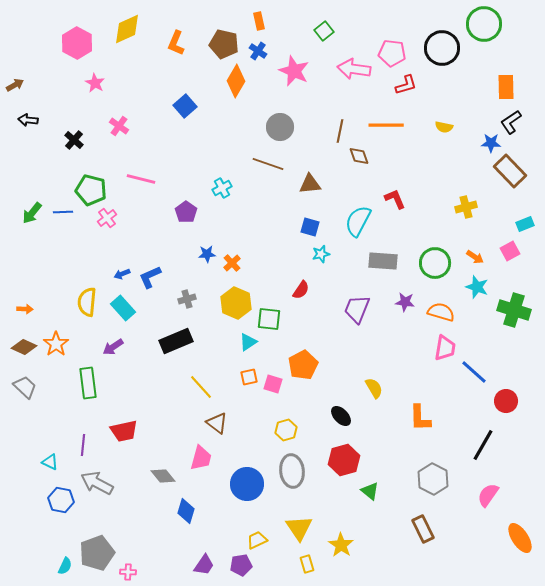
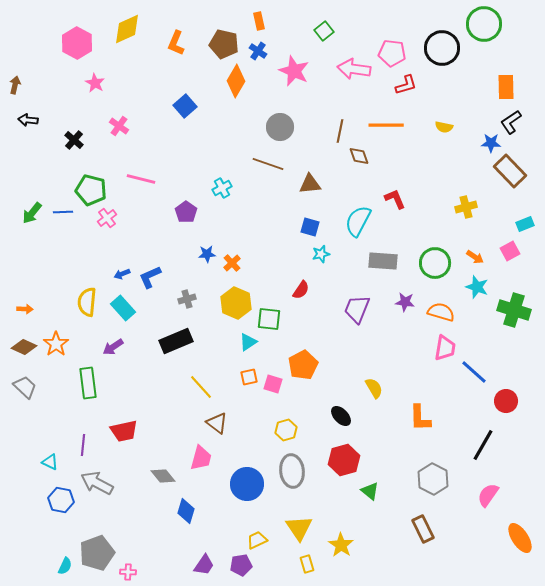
brown arrow at (15, 85): rotated 48 degrees counterclockwise
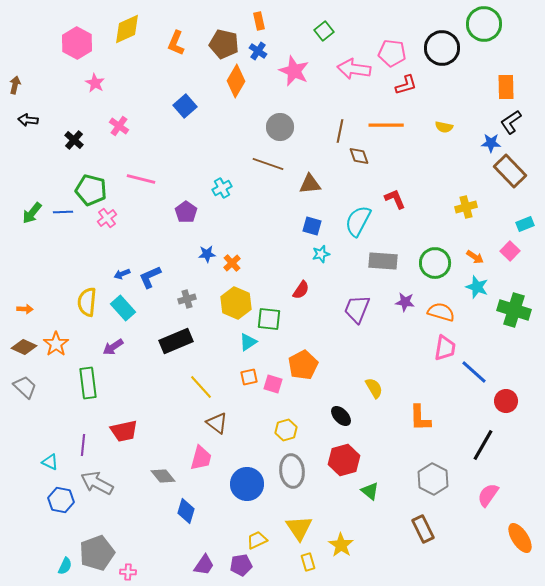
blue square at (310, 227): moved 2 px right, 1 px up
pink square at (510, 251): rotated 18 degrees counterclockwise
yellow rectangle at (307, 564): moved 1 px right, 2 px up
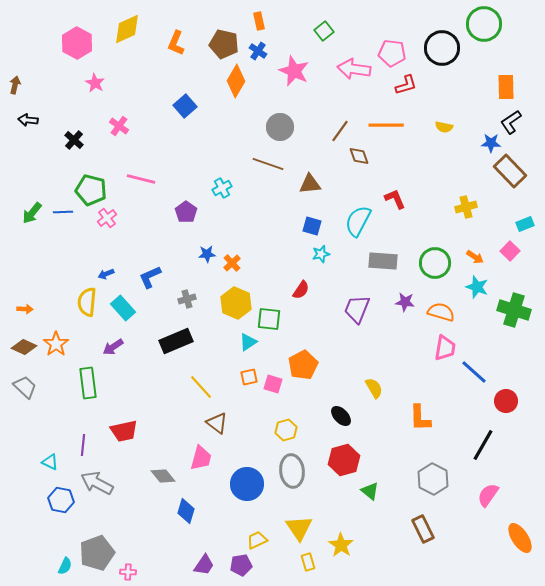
brown line at (340, 131): rotated 25 degrees clockwise
blue arrow at (122, 274): moved 16 px left
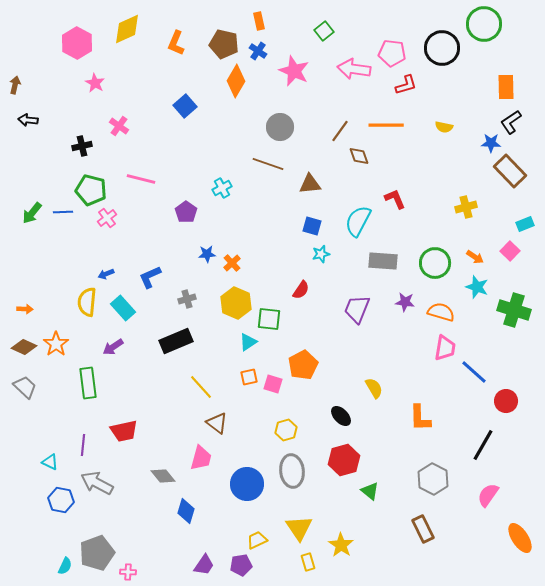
black cross at (74, 140): moved 8 px right, 6 px down; rotated 36 degrees clockwise
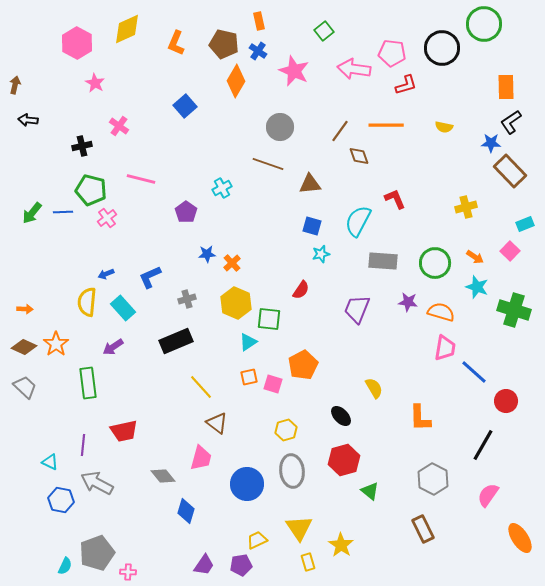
purple star at (405, 302): moved 3 px right
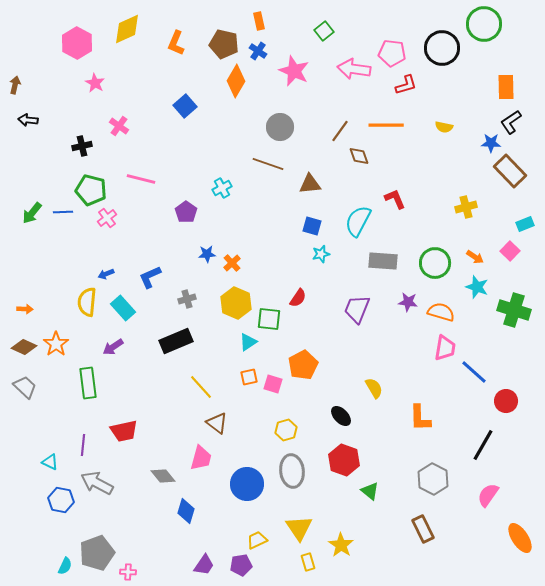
red semicircle at (301, 290): moved 3 px left, 8 px down
red hexagon at (344, 460): rotated 24 degrees counterclockwise
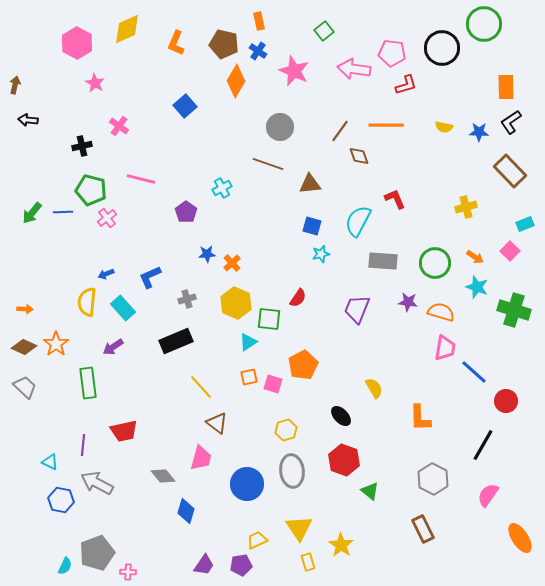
blue star at (491, 143): moved 12 px left, 11 px up
